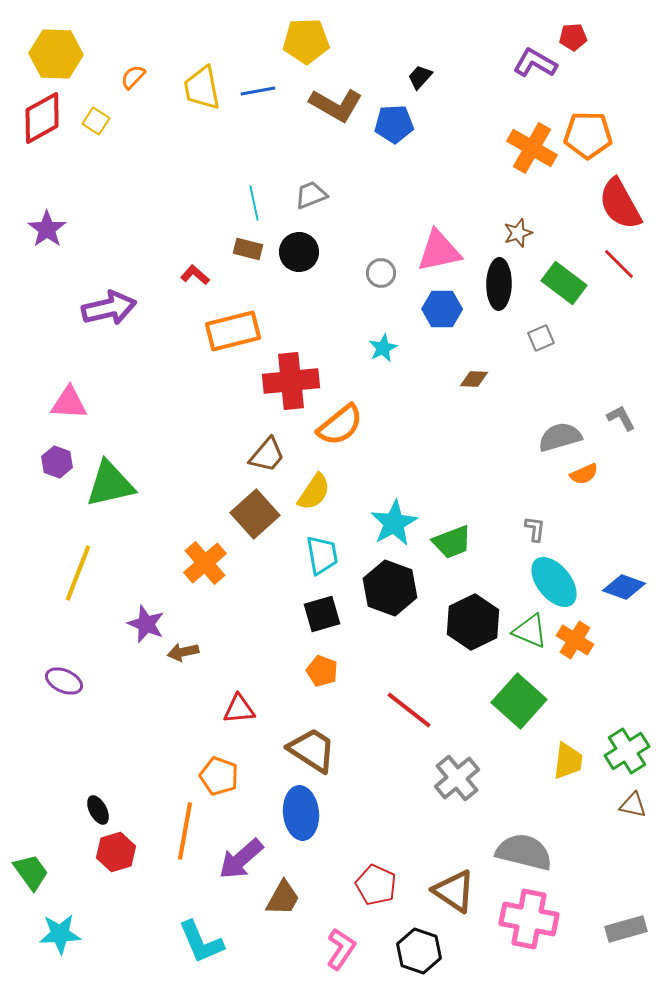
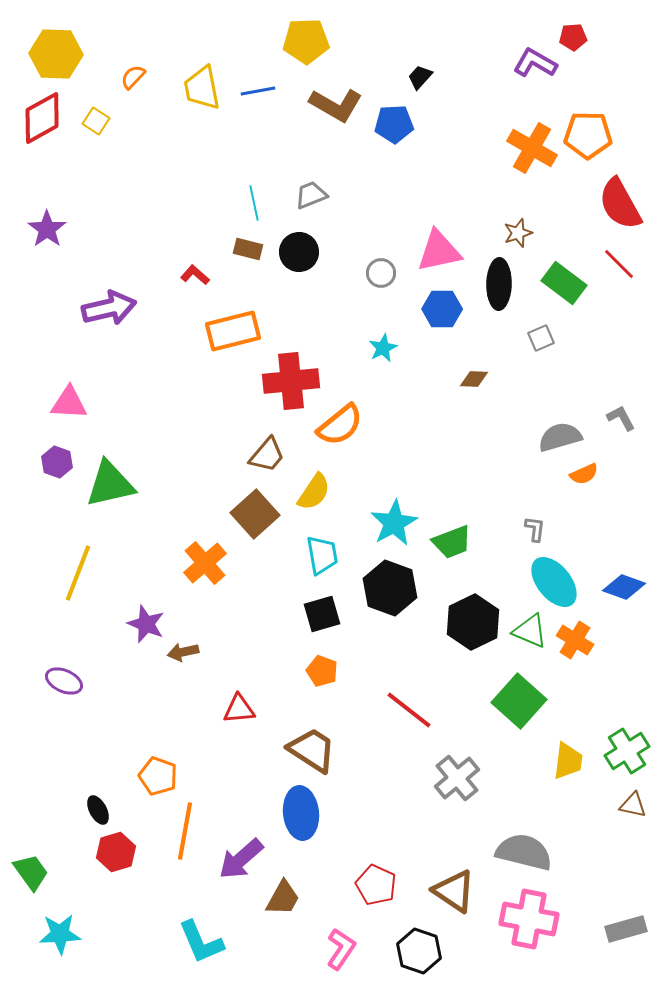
orange pentagon at (219, 776): moved 61 px left
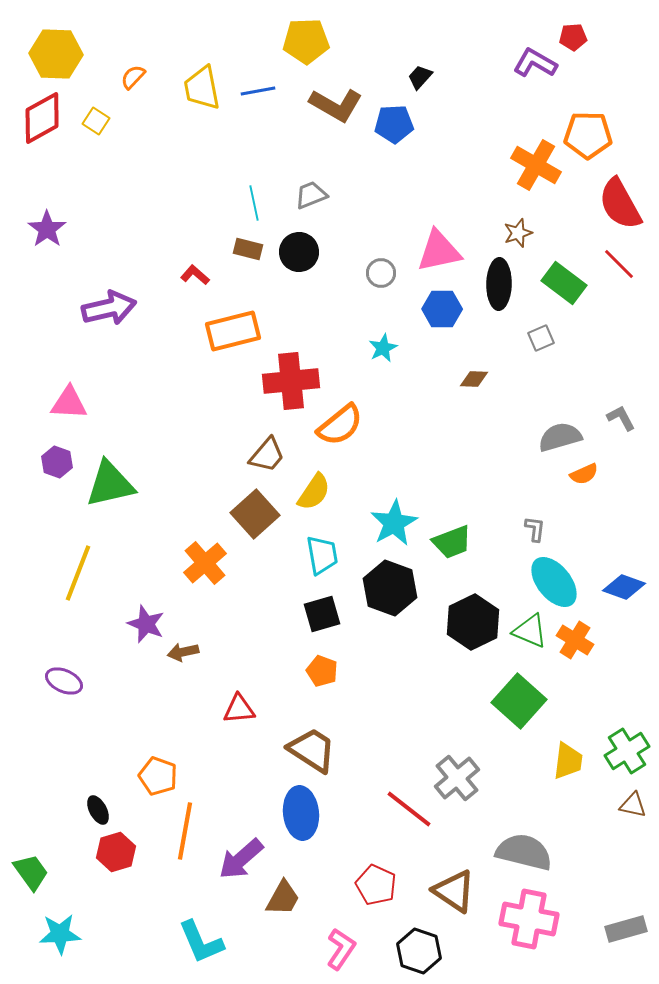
orange cross at (532, 148): moved 4 px right, 17 px down
red line at (409, 710): moved 99 px down
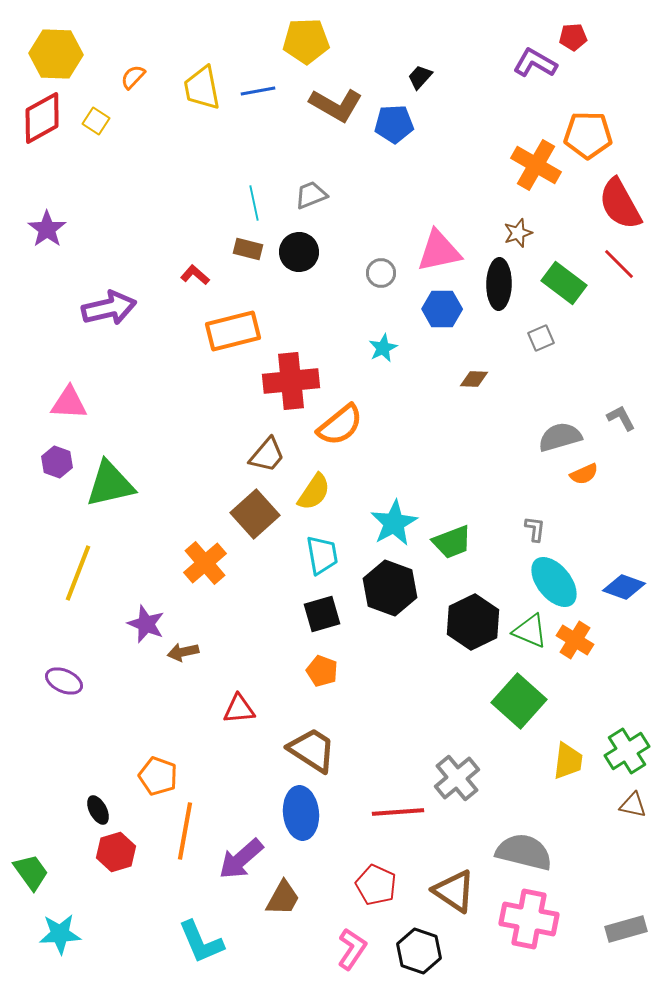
red line at (409, 809): moved 11 px left, 3 px down; rotated 42 degrees counterclockwise
pink L-shape at (341, 949): moved 11 px right
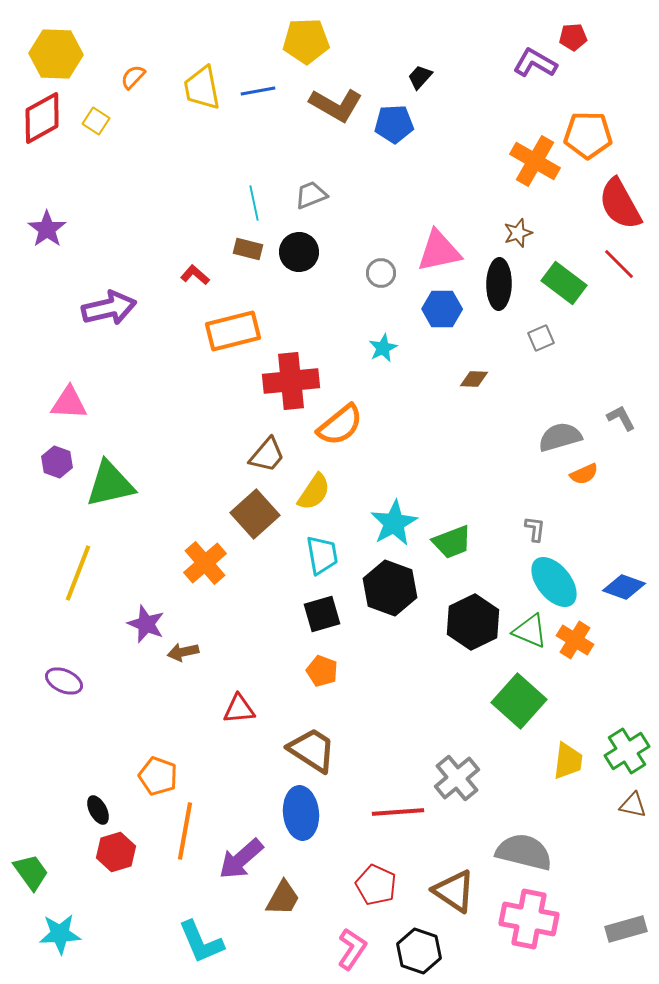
orange cross at (536, 165): moved 1 px left, 4 px up
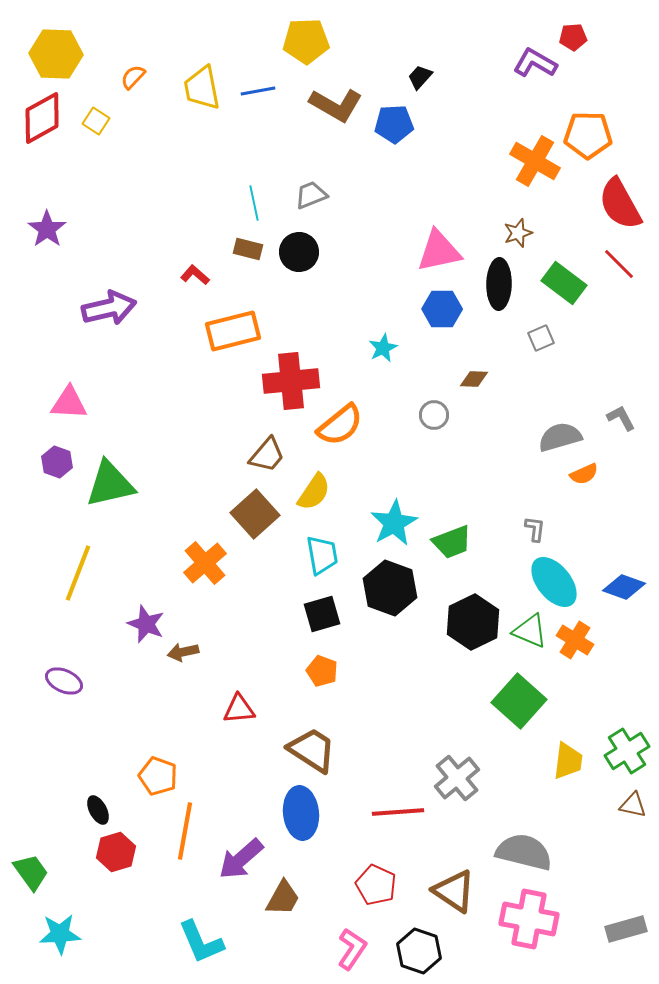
gray circle at (381, 273): moved 53 px right, 142 px down
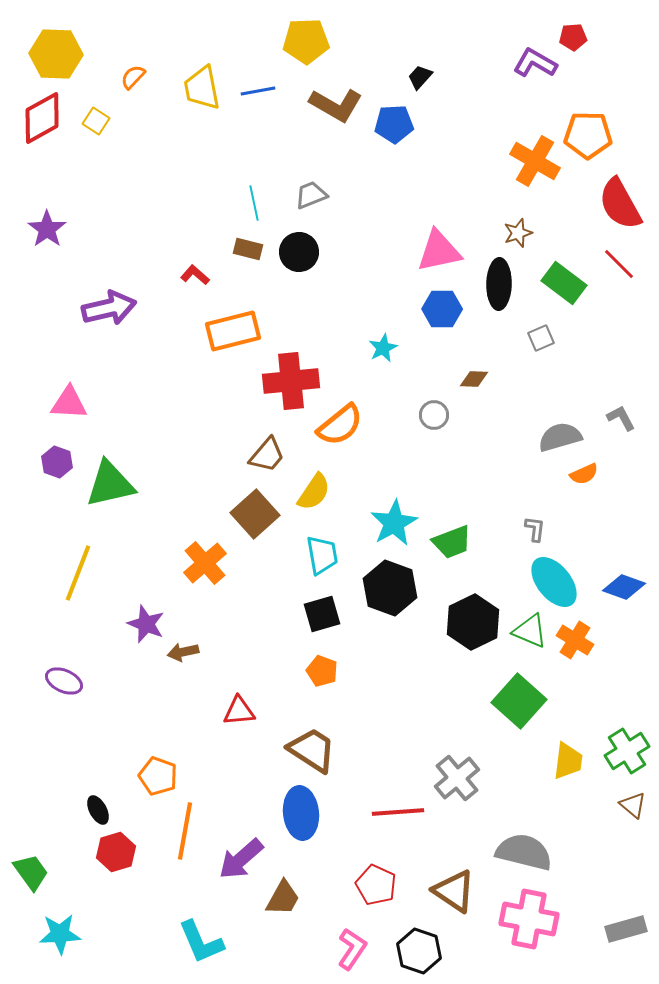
red triangle at (239, 709): moved 2 px down
brown triangle at (633, 805): rotated 28 degrees clockwise
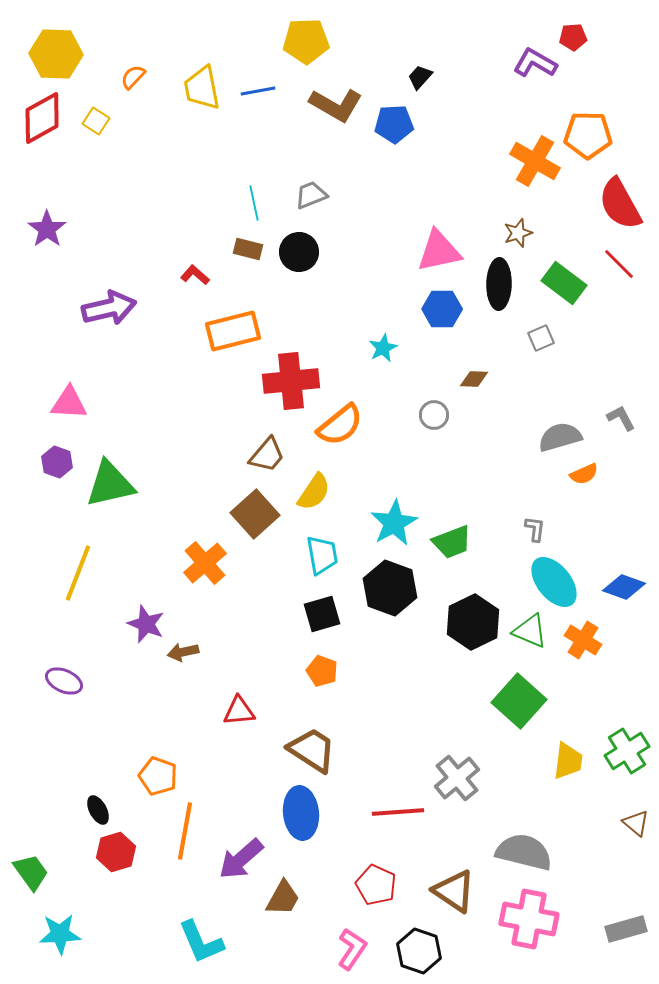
orange cross at (575, 640): moved 8 px right
brown triangle at (633, 805): moved 3 px right, 18 px down
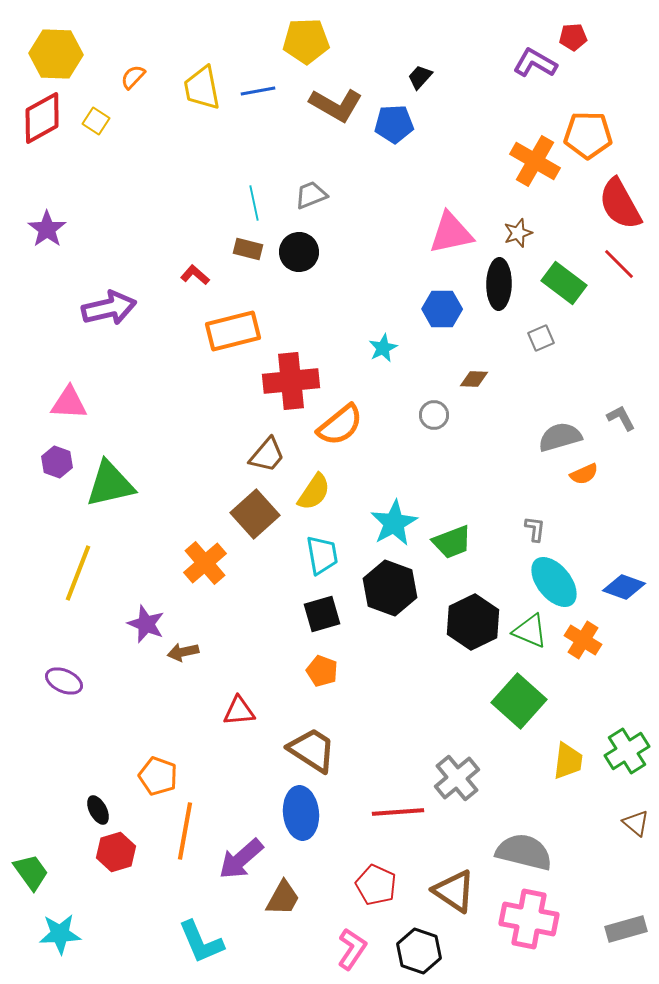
pink triangle at (439, 251): moved 12 px right, 18 px up
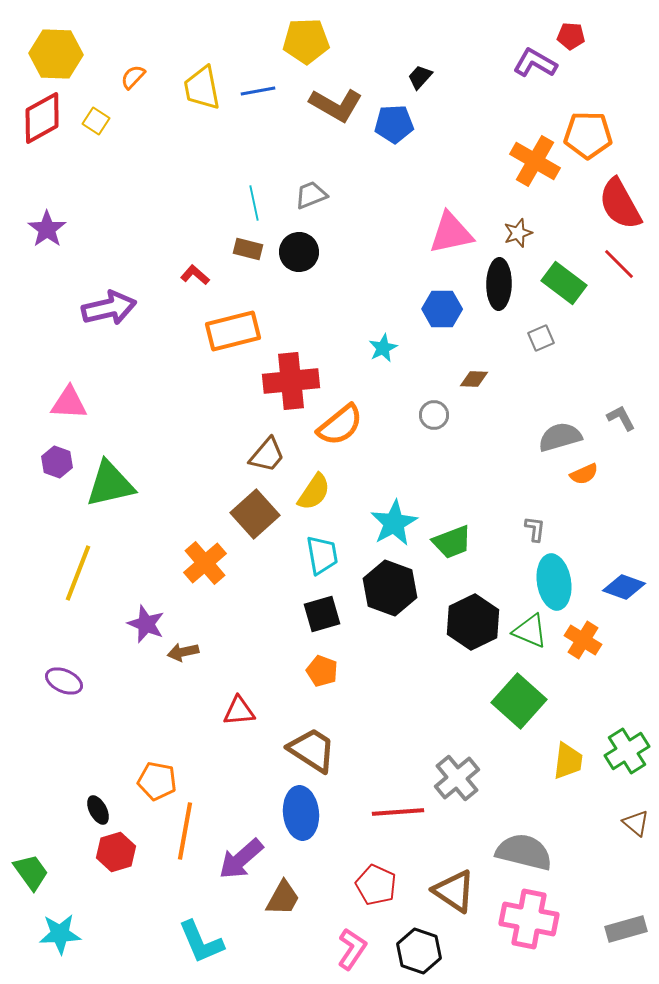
red pentagon at (573, 37): moved 2 px left, 1 px up; rotated 8 degrees clockwise
cyan ellipse at (554, 582): rotated 30 degrees clockwise
orange pentagon at (158, 776): moved 1 px left, 5 px down; rotated 9 degrees counterclockwise
